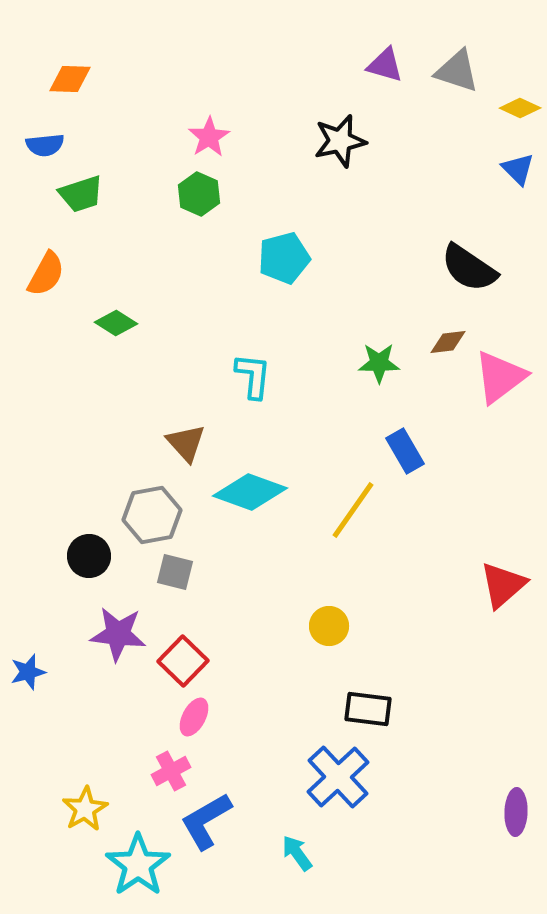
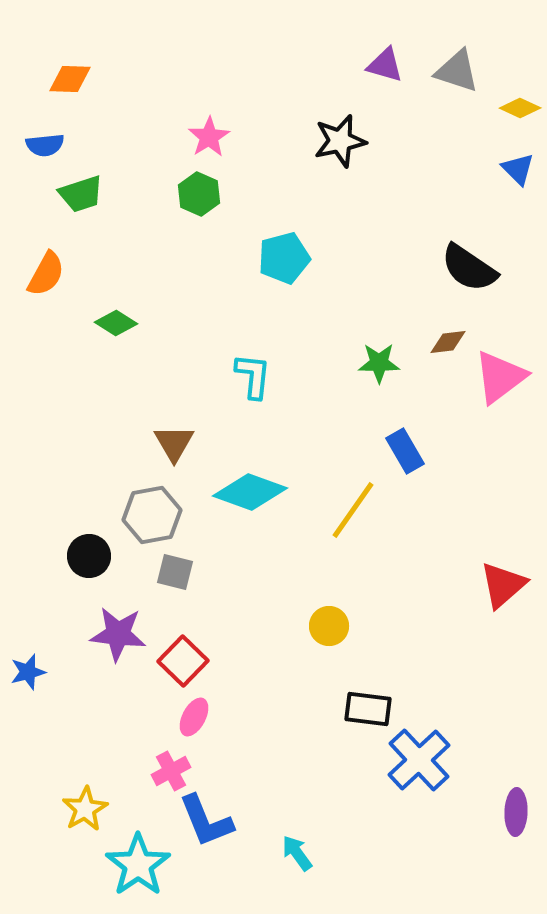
brown triangle: moved 12 px left; rotated 12 degrees clockwise
blue cross: moved 81 px right, 17 px up
blue L-shape: rotated 82 degrees counterclockwise
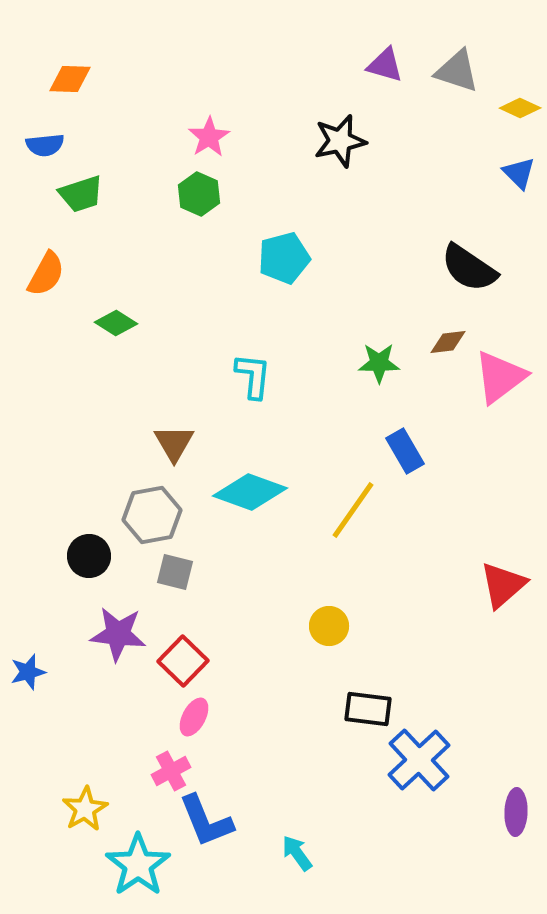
blue triangle: moved 1 px right, 4 px down
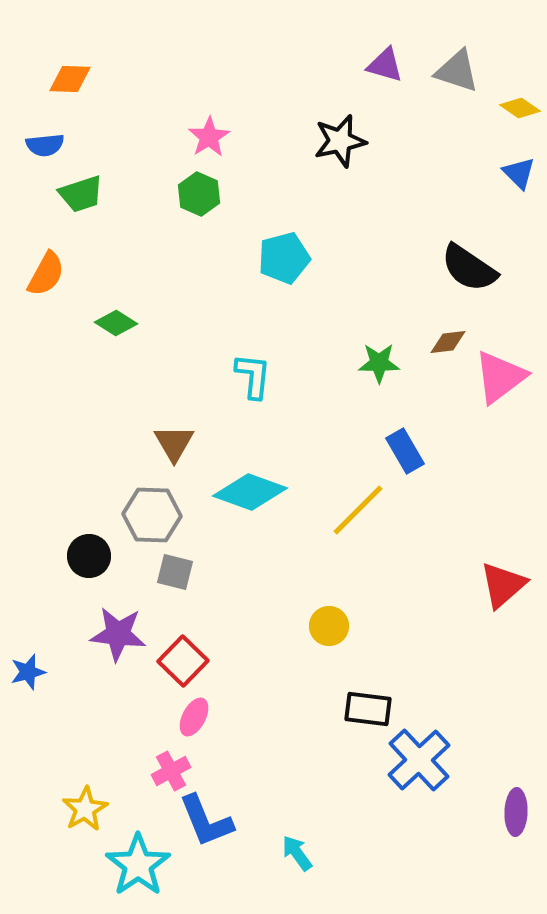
yellow diamond: rotated 9 degrees clockwise
yellow line: moved 5 px right; rotated 10 degrees clockwise
gray hexagon: rotated 12 degrees clockwise
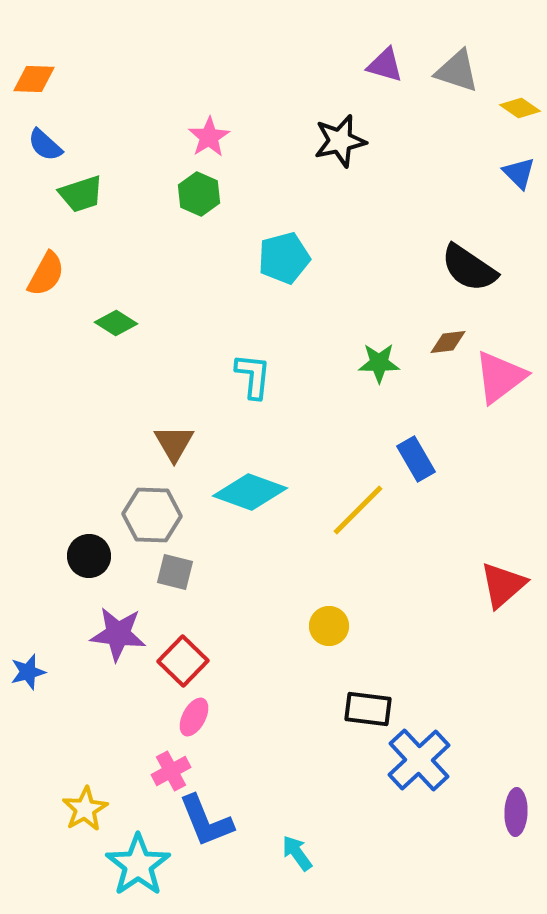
orange diamond: moved 36 px left
blue semicircle: rotated 48 degrees clockwise
blue rectangle: moved 11 px right, 8 px down
